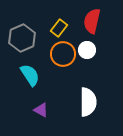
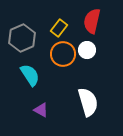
white semicircle: rotated 16 degrees counterclockwise
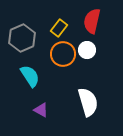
cyan semicircle: moved 1 px down
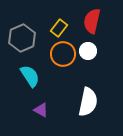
white circle: moved 1 px right, 1 px down
white semicircle: rotated 28 degrees clockwise
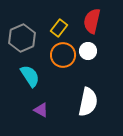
orange circle: moved 1 px down
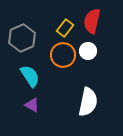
yellow rectangle: moved 6 px right
purple triangle: moved 9 px left, 5 px up
